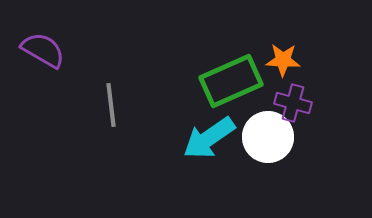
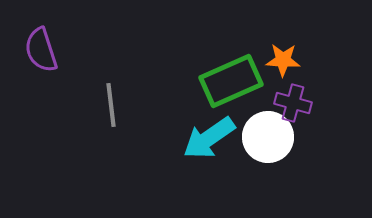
purple semicircle: moved 2 px left; rotated 138 degrees counterclockwise
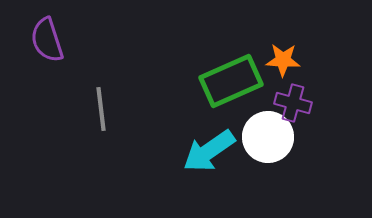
purple semicircle: moved 6 px right, 10 px up
gray line: moved 10 px left, 4 px down
cyan arrow: moved 13 px down
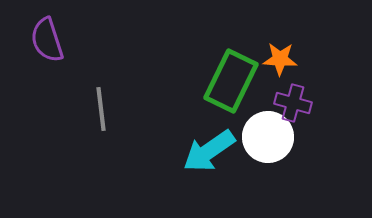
orange star: moved 3 px left, 1 px up
green rectangle: rotated 40 degrees counterclockwise
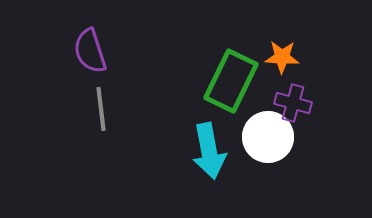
purple semicircle: moved 43 px right, 11 px down
orange star: moved 2 px right, 2 px up
cyan arrow: rotated 66 degrees counterclockwise
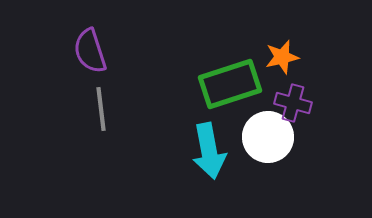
orange star: rotated 16 degrees counterclockwise
green rectangle: moved 1 px left, 3 px down; rotated 46 degrees clockwise
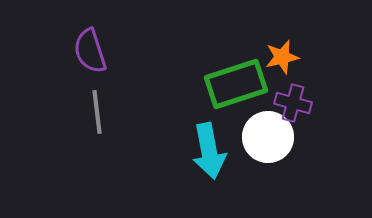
green rectangle: moved 6 px right
gray line: moved 4 px left, 3 px down
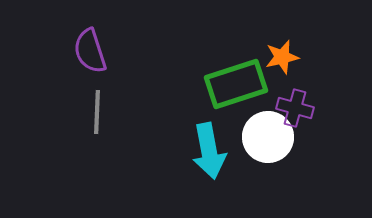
purple cross: moved 2 px right, 5 px down
gray line: rotated 9 degrees clockwise
